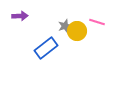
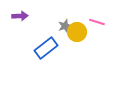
yellow circle: moved 1 px down
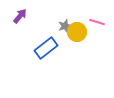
purple arrow: rotated 49 degrees counterclockwise
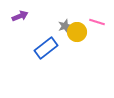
purple arrow: rotated 28 degrees clockwise
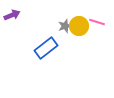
purple arrow: moved 8 px left, 1 px up
yellow circle: moved 2 px right, 6 px up
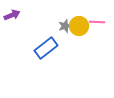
pink line: rotated 14 degrees counterclockwise
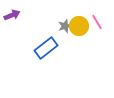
pink line: rotated 56 degrees clockwise
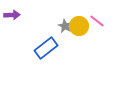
purple arrow: rotated 21 degrees clockwise
pink line: moved 1 px up; rotated 21 degrees counterclockwise
gray star: rotated 24 degrees counterclockwise
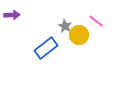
pink line: moved 1 px left
yellow circle: moved 9 px down
